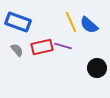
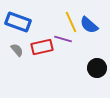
purple line: moved 7 px up
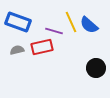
purple line: moved 9 px left, 8 px up
gray semicircle: rotated 64 degrees counterclockwise
black circle: moved 1 px left
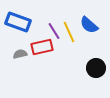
yellow line: moved 2 px left, 10 px down
purple line: rotated 42 degrees clockwise
gray semicircle: moved 3 px right, 4 px down
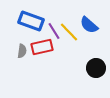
blue rectangle: moved 13 px right, 1 px up
yellow line: rotated 20 degrees counterclockwise
gray semicircle: moved 2 px right, 3 px up; rotated 112 degrees clockwise
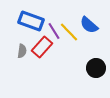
red rectangle: rotated 35 degrees counterclockwise
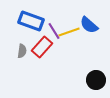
yellow line: rotated 65 degrees counterclockwise
black circle: moved 12 px down
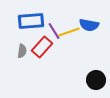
blue rectangle: rotated 25 degrees counterclockwise
blue semicircle: rotated 30 degrees counterclockwise
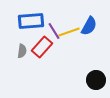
blue semicircle: moved 1 px down; rotated 72 degrees counterclockwise
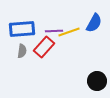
blue rectangle: moved 9 px left, 8 px down
blue semicircle: moved 5 px right, 3 px up
purple line: rotated 60 degrees counterclockwise
red rectangle: moved 2 px right
black circle: moved 1 px right, 1 px down
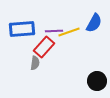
gray semicircle: moved 13 px right, 12 px down
